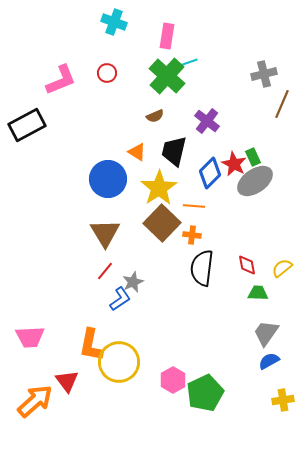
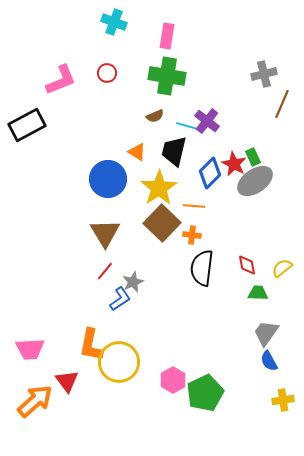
cyan line: moved 63 px down; rotated 35 degrees clockwise
green cross: rotated 33 degrees counterclockwise
pink trapezoid: moved 12 px down
blue semicircle: rotated 90 degrees counterclockwise
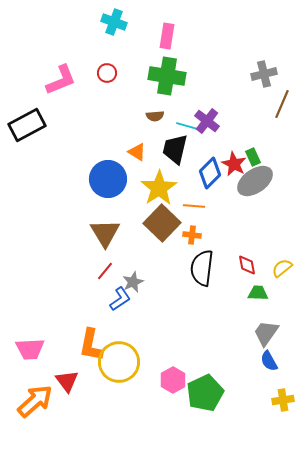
brown semicircle: rotated 18 degrees clockwise
black trapezoid: moved 1 px right, 2 px up
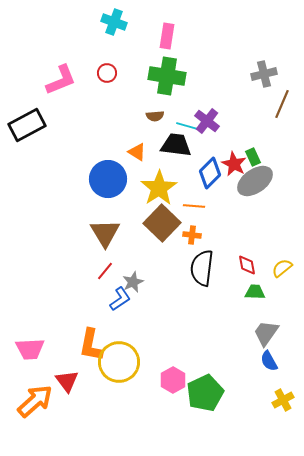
black trapezoid: moved 1 px right, 4 px up; rotated 84 degrees clockwise
green trapezoid: moved 3 px left, 1 px up
yellow cross: rotated 20 degrees counterclockwise
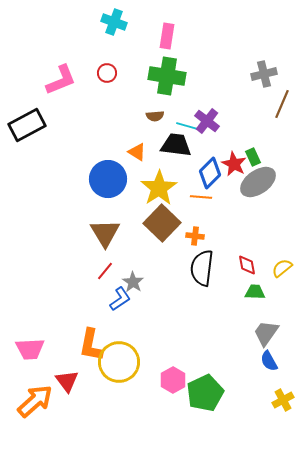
gray ellipse: moved 3 px right, 1 px down
orange line: moved 7 px right, 9 px up
orange cross: moved 3 px right, 1 px down
gray star: rotated 15 degrees counterclockwise
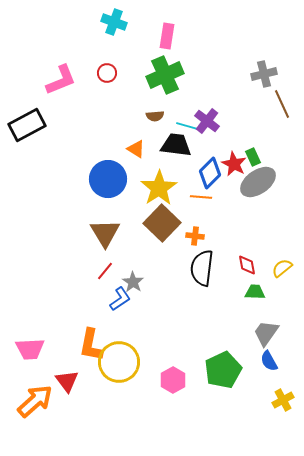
green cross: moved 2 px left, 1 px up; rotated 33 degrees counterclockwise
brown line: rotated 48 degrees counterclockwise
orange triangle: moved 1 px left, 3 px up
green pentagon: moved 18 px right, 23 px up
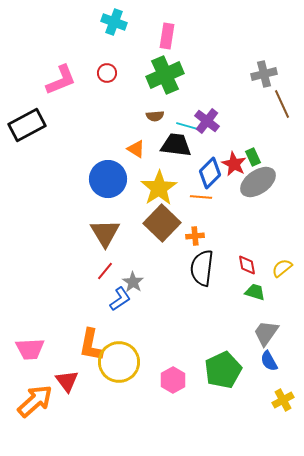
orange cross: rotated 12 degrees counterclockwise
green trapezoid: rotated 15 degrees clockwise
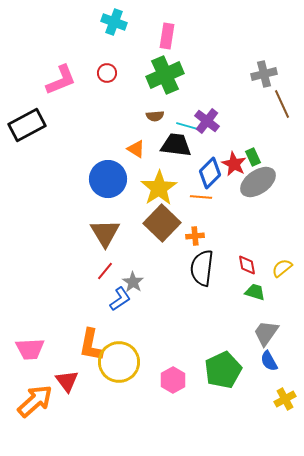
yellow cross: moved 2 px right, 1 px up
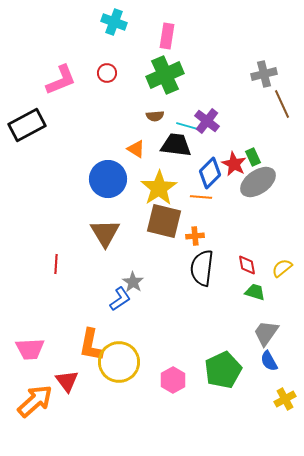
brown square: moved 2 px right, 2 px up; rotated 30 degrees counterclockwise
red line: moved 49 px left, 7 px up; rotated 36 degrees counterclockwise
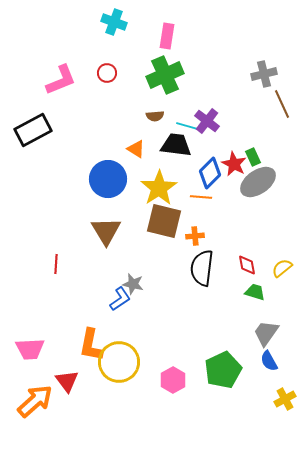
black rectangle: moved 6 px right, 5 px down
brown triangle: moved 1 px right, 2 px up
gray star: moved 2 px down; rotated 20 degrees counterclockwise
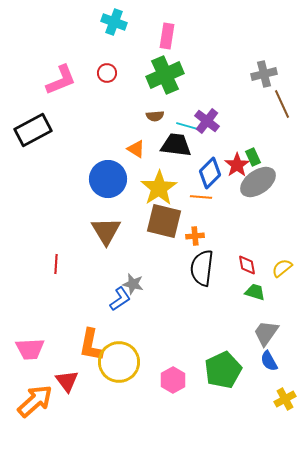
red star: moved 3 px right, 1 px down; rotated 10 degrees clockwise
